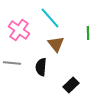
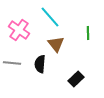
cyan line: moved 1 px up
black semicircle: moved 1 px left, 3 px up
black rectangle: moved 5 px right, 6 px up
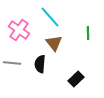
brown triangle: moved 2 px left, 1 px up
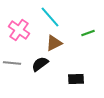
green line: rotated 72 degrees clockwise
brown triangle: rotated 42 degrees clockwise
black semicircle: rotated 48 degrees clockwise
black rectangle: rotated 42 degrees clockwise
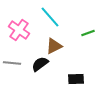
brown triangle: moved 3 px down
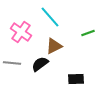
pink cross: moved 2 px right, 2 px down
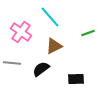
black semicircle: moved 1 px right, 5 px down
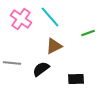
pink cross: moved 13 px up
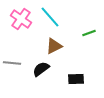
green line: moved 1 px right
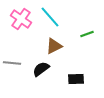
green line: moved 2 px left, 1 px down
